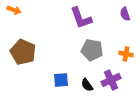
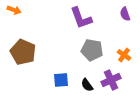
orange cross: moved 2 px left, 1 px down; rotated 24 degrees clockwise
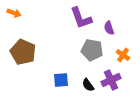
orange arrow: moved 3 px down
purple semicircle: moved 16 px left, 14 px down
orange cross: moved 1 px left
black semicircle: moved 1 px right
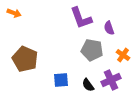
brown pentagon: moved 2 px right, 7 px down
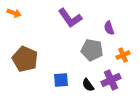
purple L-shape: moved 11 px left; rotated 15 degrees counterclockwise
orange cross: rotated 32 degrees clockwise
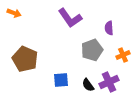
purple semicircle: rotated 16 degrees clockwise
gray pentagon: rotated 30 degrees counterclockwise
purple cross: moved 2 px left, 2 px down
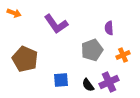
purple L-shape: moved 14 px left, 6 px down
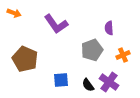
purple cross: rotated 30 degrees counterclockwise
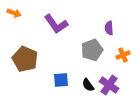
purple cross: moved 3 px down
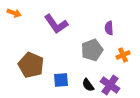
brown pentagon: moved 6 px right, 6 px down
purple cross: moved 1 px right
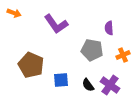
gray pentagon: rotated 30 degrees clockwise
